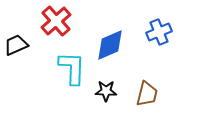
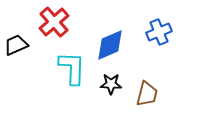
red cross: moved 2 px left, 1 px down
black star: moved 5 px right, 7 px up
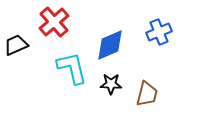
cyan L-shape: rotated 15 degrees counterclockwise
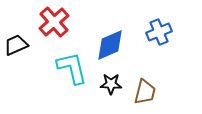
brown trapezoid: moved 2 px left, 2 px up
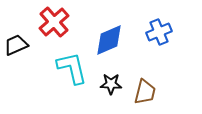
blue diamond: moved 1 px left, 5 px up
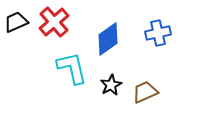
blue cross: moved 1 px left, 1 px down; rotated 10 degrees clockwise
blue diamond: moved 1 px left, 1 px up; rotated 12 degrees counterclockwise
black trapezoid: moved 23 px up
black star: moved 1 px down; rotated 30 degrees counterclockwise
brown trapezoid: rotated 128 degrees counterclockwise
